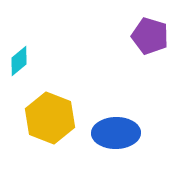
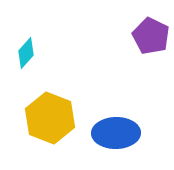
purple pentagon: moved 1 px right; rotated 9 degrees clockwise
cyan diamond: moved 7 px right, 8 px up; rotated 8 degrees counterclockwise
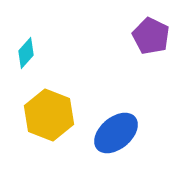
yellow hexagon: moved 1 px left, 3 px up
blue ellipse: rotated 39 degrees counterclockwise
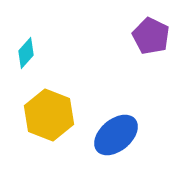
blue ellipse: moved 2 px down
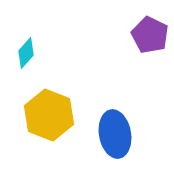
purple pentagon: moved 1 px left, 1 px up
blue ellipse: moved 1 px left, 1 px up; rotated 60 degrees counterclockwise
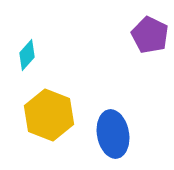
cyan diamond: moved 1 px right, 2 px down
blue ellipse: moved 2 px left
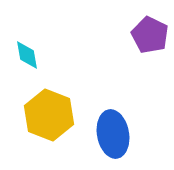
cyan diamond: rotated 52 degrees counterclockwise
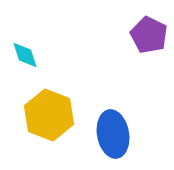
purple pentagon: moved 1 px left
cyan diamond: moved 2 px left; rotated 8 degrees counterclockwise
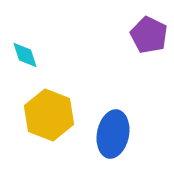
blue ellipse: rotated 21 degrees clockwise
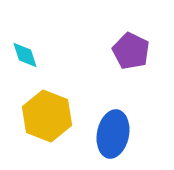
purple pentagon: moved 18 px left, 16 px down
yellow hexagon: moved 2 px left, 1 px down
